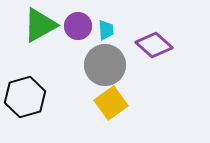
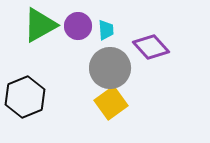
purple diamond: moved 3 px left, 2 px down; rotated 6 degrees clockwise
gray circle: moved 5 px right, 3 px down
black hexagon: rotated 6 degrees counterclockwise
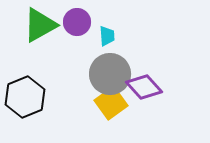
purple circle: moved 1 px left, 4 px up
cyan trapezoid: moved 1 px right, 6 px down
purple diamond: moved 7 px left, 40 px down
gray circle: moved 6 px down
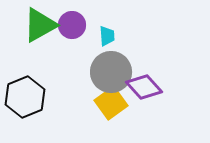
purple circle: moved 5 px left, 3 px down
gray circle: moved 1 px right, 2 px up
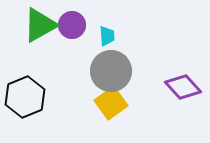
gray circle: moved 1 px up
purple diamond: moved 39 px right
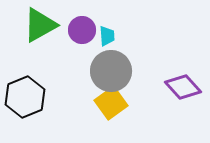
purple circle: moved 10 px right, 5 px down
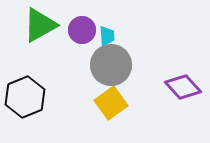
gray circle: moved 6 px up
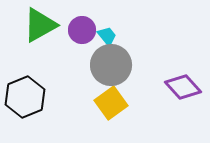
cyan trapezoid: rotated 35 degrees counterclockwise
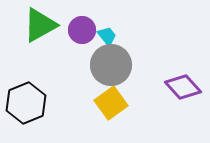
black hexagon: moved 1 px right, 6 px down
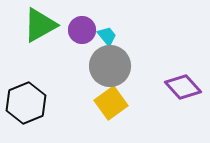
gray circle: moved 1 px left, 1 px down
